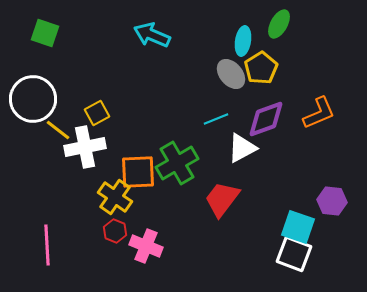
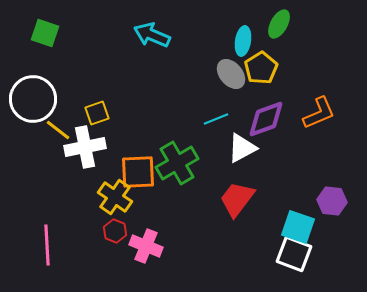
yellow square: rotated 10 degrees clockwise
red trapezoid: moved 15 px right
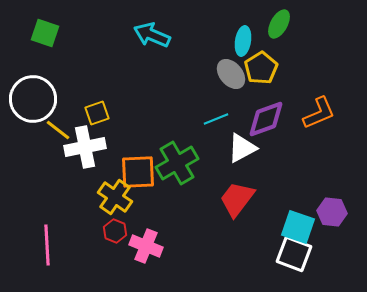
purple hexagon: moved 11 px down
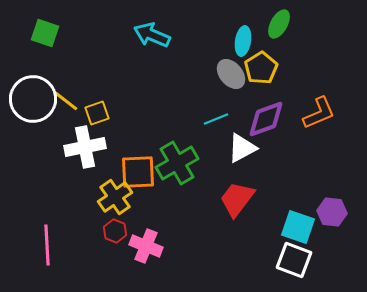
yellow line: moved 8 px right, 29 px up
yellow cross: rotated 20 degrees clockwise
white square: moved 6 px down
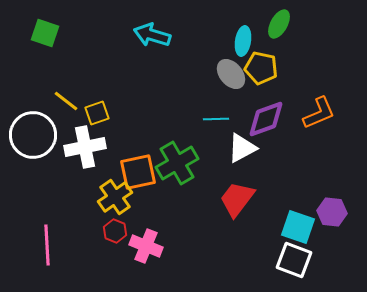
cyan arrow: rotated 6 degrees counterclockwise
yellow pentagon: rotated 28 degrees counterclockwise
white circle: moved 36 px down
cyan line: rotated 20 degrees clockwise
orange square: rotated 9 degrees counterclockwise
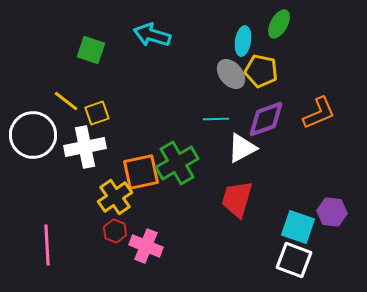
green square: moved 46 px right, 17 px down
yellow pentagon: moved 3 px down
orange square: moved 3 px right
red trapezoid: rotated 21 degrees counterclockwise
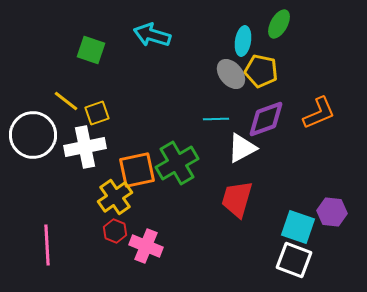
orange square: moved 4 px left, 2 px up
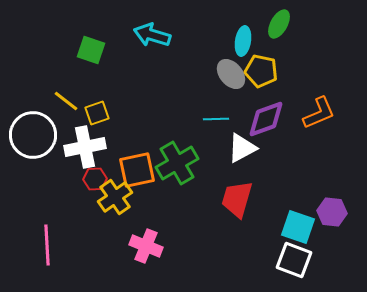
red hexagon: moved 20 px left, 52 px up; rotated 25 degrees counterclockwise
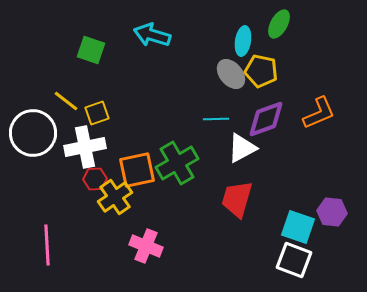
white circle: moved 2 px up
